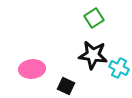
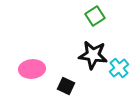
green square: moved 1 px right, 2 px up
cyan cross: rotated 24 degrees clockwise
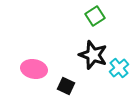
black star: rotated 12 degrees clockwise
pink ellipse: moved 2 px right; rotated 15 degrees clockwise
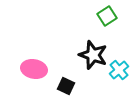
green square: moved 12 px right
cyan cross: moved 2 px down
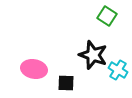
green square: rotated 24 degrees counterclockwise
cyan cross: moved 1 px left; rotated 18 degrees counterclockwise
black square: moved 3 px up; rotated 24 degrees counterclockwise
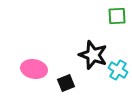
green square: moved 10 px right; rotated 36 degrees counterclockwise
black square: rotated 24 degrees counterclockwise
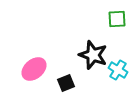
green square: moved 3 px down
pink ellipse: rotated 50 degrees counterclockwise
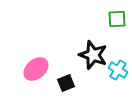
pink ellipse: moved 2 px right
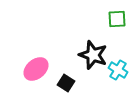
black square: rotated 36 degrees counterclockwise
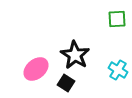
black star: moved 18 px left; rotated 12 degrees clockwise
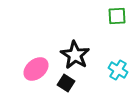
green square: moved 3 px up
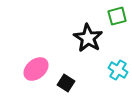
green square: rotated 12 degrees counterclockwise
black star: moved 13 px right, 17 px up
